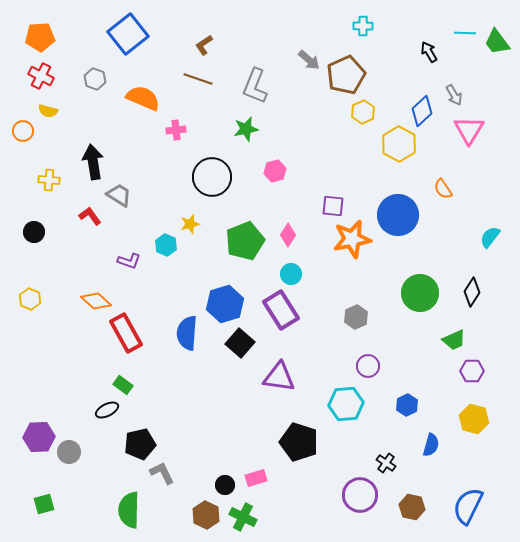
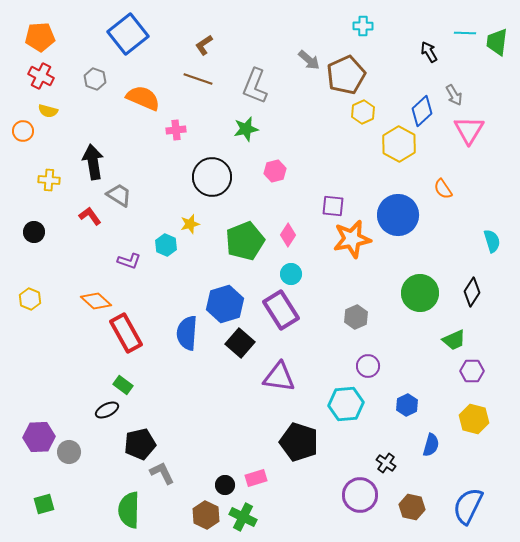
green trapezoid at (497, 42): rotated 44 degrees clockwise
cyan semicircle at (490, 237): moved 2 px right, 4 px down; rotated 125 degrees clockwise
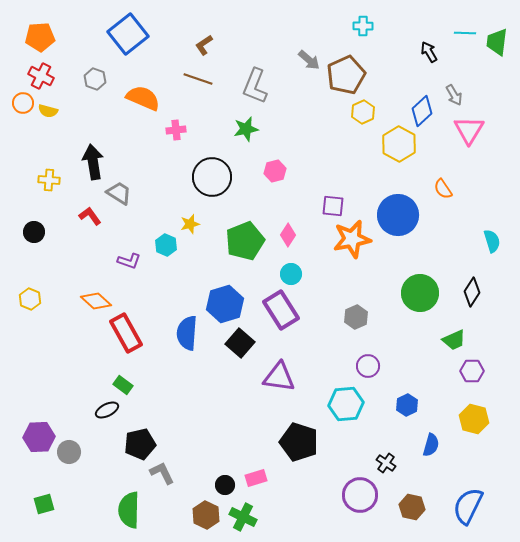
orange circle at (23, 131): moved 28 px up
gray trapezoid at (119, 195): moved 2 px up
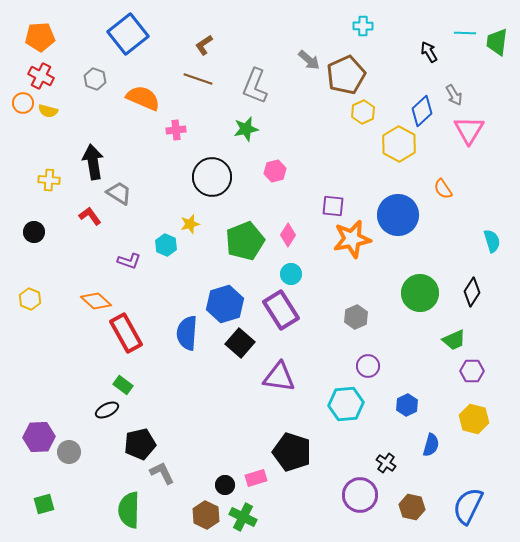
black pentagon at (299, 442): moved 7 px left, 10 px down
